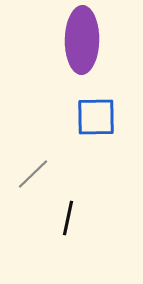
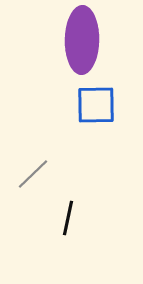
blue square: moved 12 px up
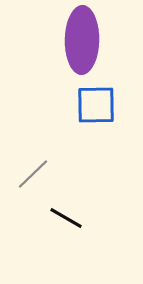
black line: moved 2 px left; rotated 72 degrees counterclockwise
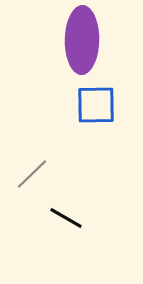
gray line: moved 1 px left
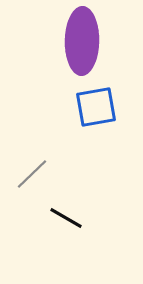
purple ellipse: moved 1 px down
blue square: moved 2 px down; rotated 9 degrees counterclockwise
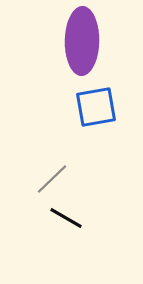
gray line: moved 20 px right, 5 px down
